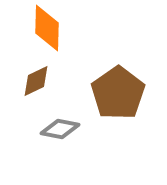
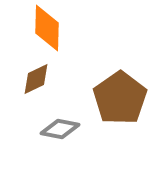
brown diamond: moved 2 px up
brown pentagon: moved 2 px right, 5 px down
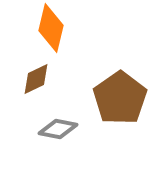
orange diamond: moved 4 px right; rotated 12 degrees clockwise
gray diamond: moved 2 px left
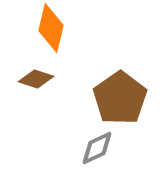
brown diamond: rotated 44 degrees clockwise
gray diamond: moved 39 px right, 19 px down; rotated 36 degrees counterclockwise
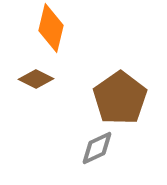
brown diamond: rotated 8 degrees clockwise
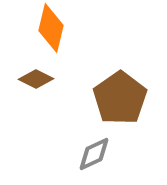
gray diamond: moved 3 px left, 6 px down
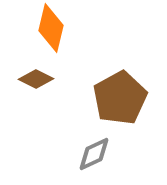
brown pentagon: rotated 6 degrees clockwise
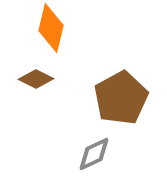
brown pentagon: moved 1 px right
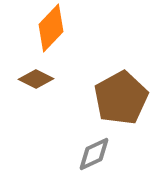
orange diamond: rotated 30 degrees clockwise
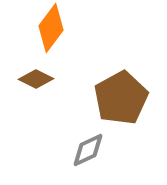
orange diamond: rotated 6 degrees counterclockwise
gray diamond: moved 6 px left, 4 px up
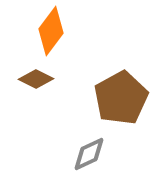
orange diamond: moved 3 px down
gray diamond: moved 1 px right, 4 px down
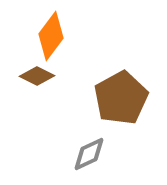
orange diamond: moved 5 px down
brown diamond: moved 1 px right, 3 px up
